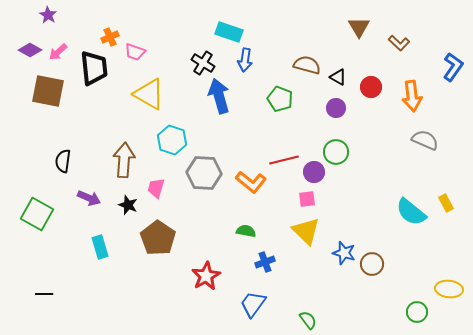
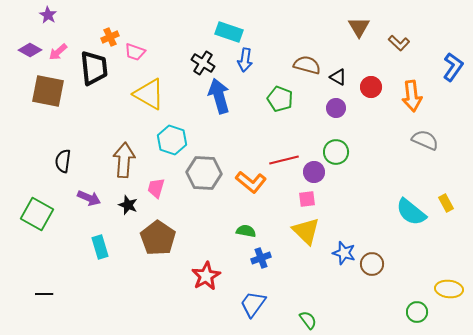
blue cross at (265, 262): moved 4 px left, 4 px up
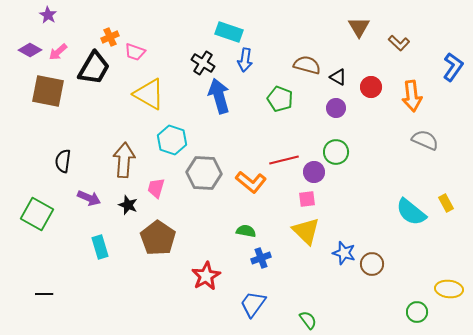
black trapezoid at (94, 68): rotated 36 degrees clockwise
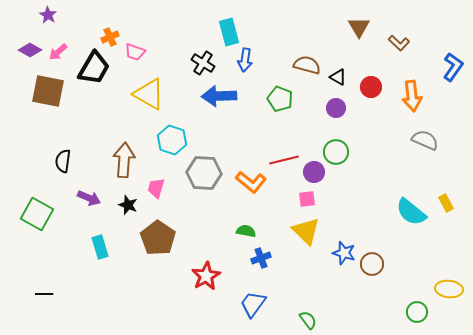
cyan rectangle at (229, 32): rotated 56 degrees clockwise
blue arrow at (219, 96): rotated 76 degrees counterclockwise
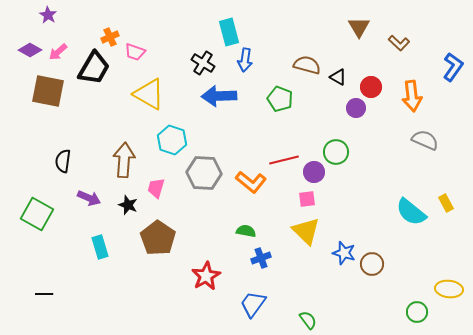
purple circle at (336, 108): moved 20 px right
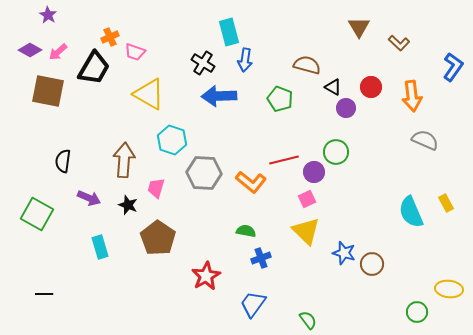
black triangle at (338, 77): moved 5 px left, 10 px down
purple circle at (356, 108): moved 10 px left
pink square at (307, 199): rotated 18 degrees counterclockwise
cyan semicircle at (411, 212): rotated 28 degrees clockwise
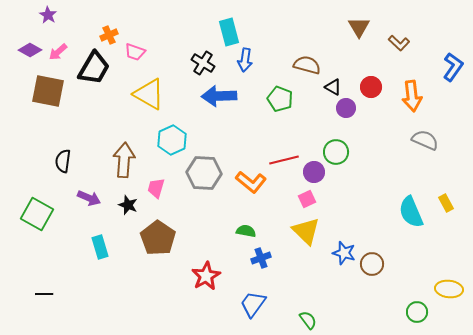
orange cross at (110, 37): moved 1 px left, 2 px up
cyan hexagon at (172, 140): rotated 16 degrees clockwise
